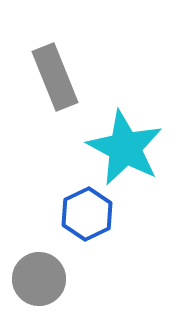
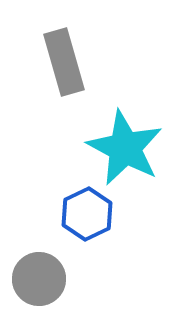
gray rectangle: moved 9 px right, 15 px up; rotated 6 degrees clockwise
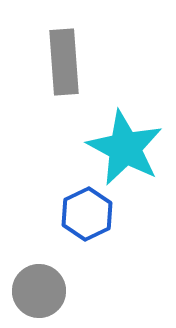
gray rectangle: rotated 12 degrees clockwise
gray circle: moved 12 px down
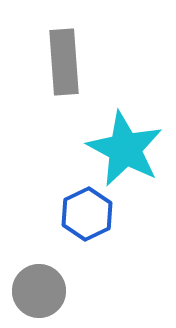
cyan star: moved 1 px down
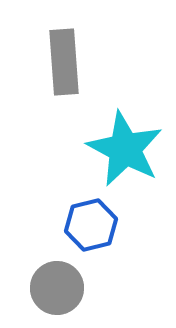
blue hexagon: moved 4 px right, 11 px down; rotated 12 degrees clockwise
gray circle: moved 18 px right, 3 px up
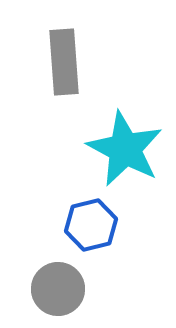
gray circle: moved 1 px right, 1 px down
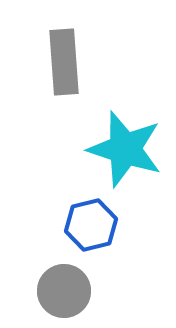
cyan star: rotated 10 degrees counterclockwise
gray circle: moved 6 px right, 2 px down
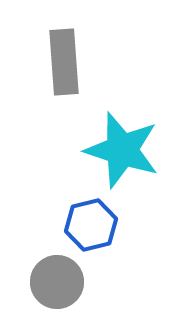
cyan star: moved 3 px left, 1 px down
gray circle: moved 7 px left, 9 px up
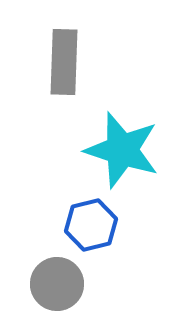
gray rectangle: rotated 6 degrees clockwise
gray circle: moved 2 px down
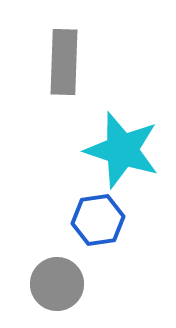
blue hexagon: moved 7 px right, 5 px up; rotated 6 degrees clockwise
